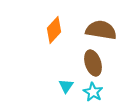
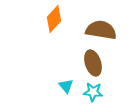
orange diamond: moved 11 px up
cyan triangle: rotated 14 degrees counterclockwise
cyan star: rotated 24 degrees counterclockwise
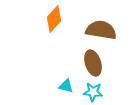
cyan triangle: rotated 35 degrees counterclockwise
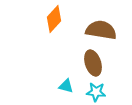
cyan star: moved 3 px right
